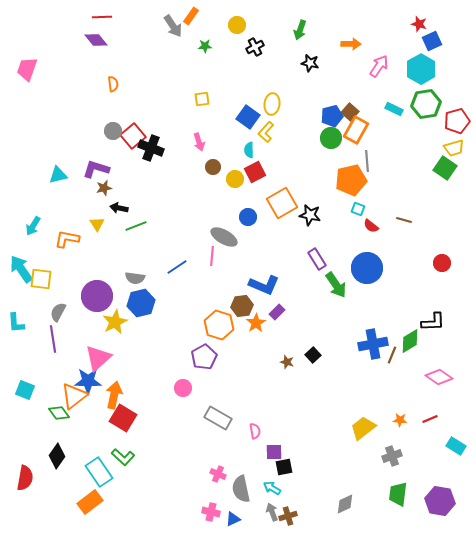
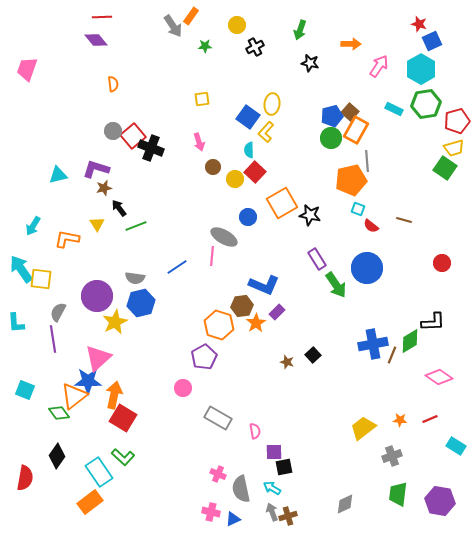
red square at (255, 172): rotated 20 degrees counterclockwise
black arrow at (119, 208): rotated 42 degrees clockwise
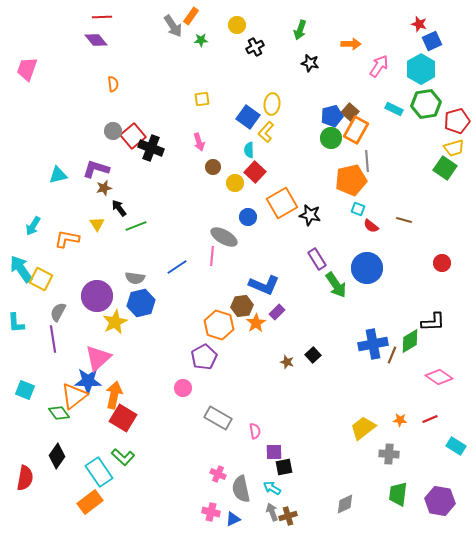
green star at (205, 46): moved 4 px left, 6 px up
yellow circle at (235, 179): moved 4 px down
yellow square at (41, 279): rotated 20 degrees clockwise
gray cross at (392, 456): moved 3 px left, 2 px up; rotated 24 degrees clockwise
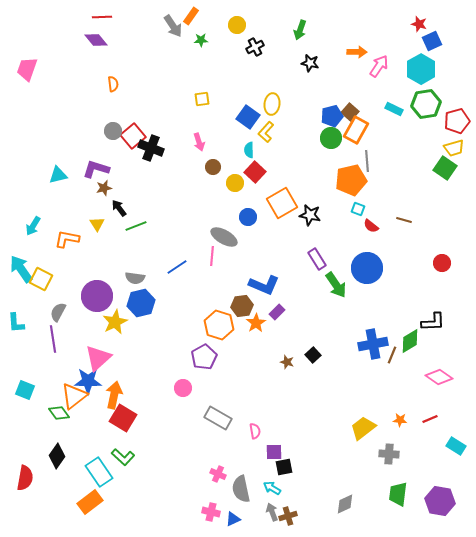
orange arrow at (351, 44): moved 6 px right, 8 px down
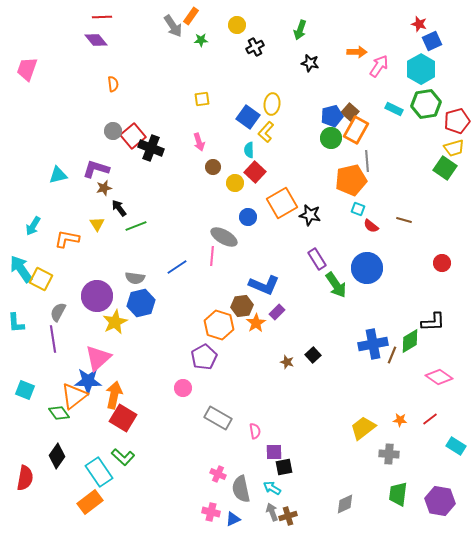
red line at (430, 419): rotated 14 degrees counterclockwise
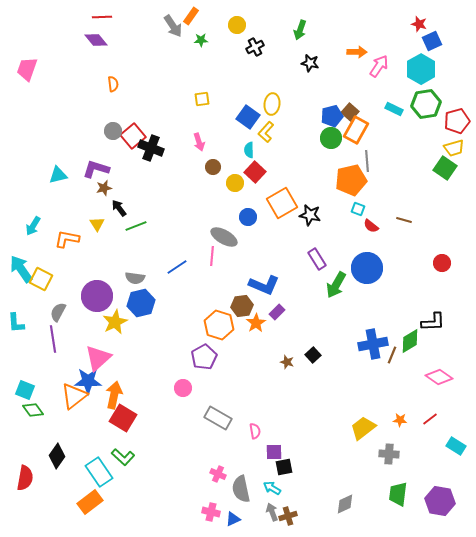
green arrow at (336, 285): rotated 64 degrees clockwise
green diamond at (59, 413): moved 26 px left, 3 px up
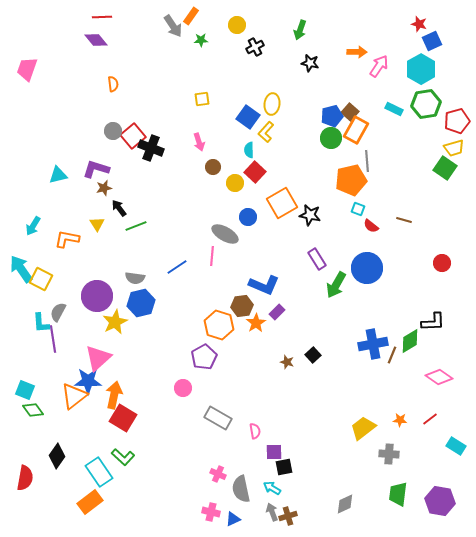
gray ellipse at (224, 237): moved 1 px right, 3 px up
cyan L-shape at (16, 323): moved 25 px right
